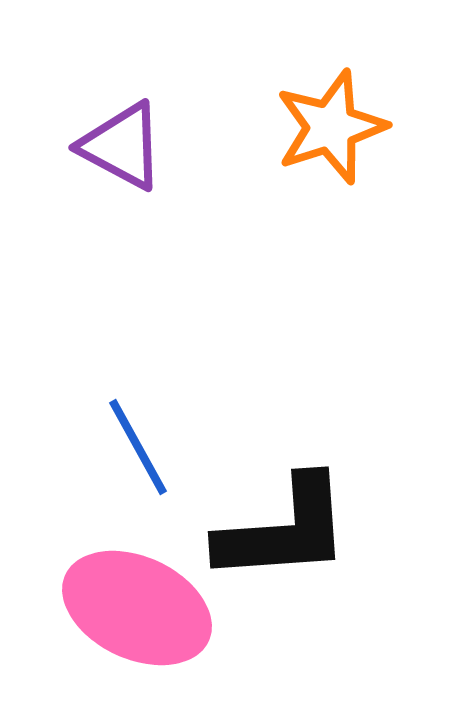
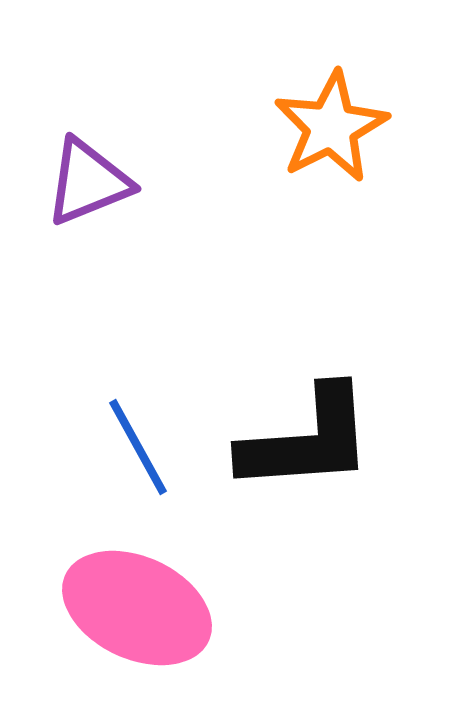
orange star: rotated 9 degrees counterclockwise
purple triangle: moved 34 px left, 36 px down; rotated 50 degrees counterclockwise
black L-shape: moved 23 px right, 90 px up
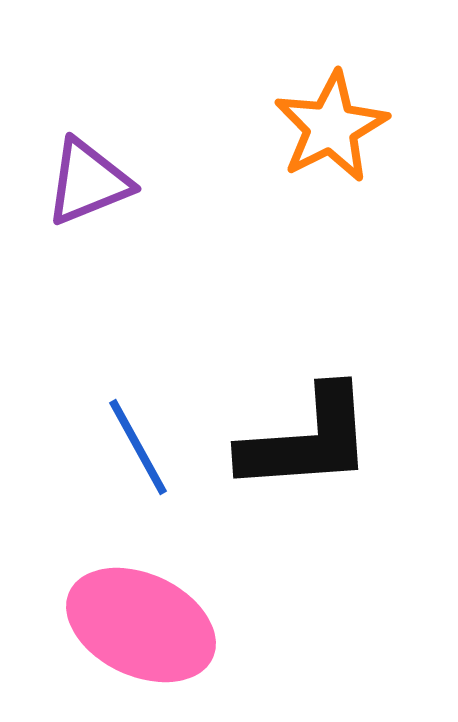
pink ellipse: moved 4 px right, 17 px down
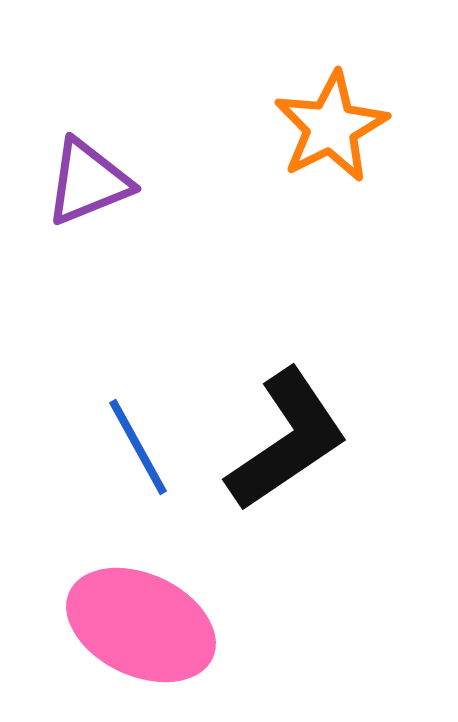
black L-shape: moved 20 px left; rotated 30 degrees counterclockwise
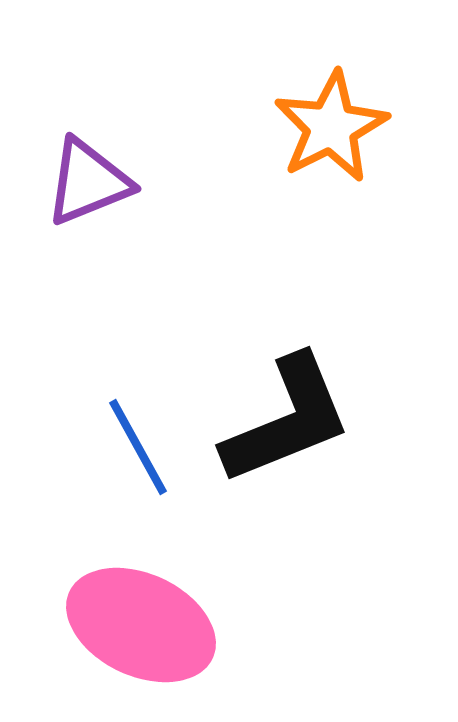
black L-shape: moved 20 px up; rotated 12 degrees clockwise
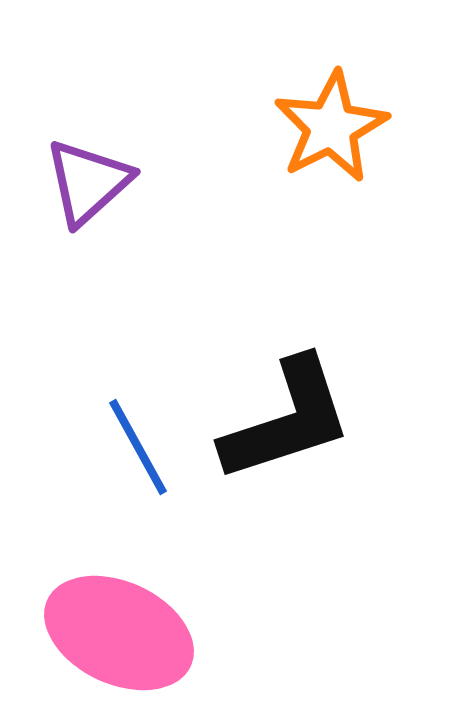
purple triangle: rotated 20 degrees counterclockwise
black L-shape: rotated 4 degrees clockwise
pink ellipse: moved 22 px left, 8 px down
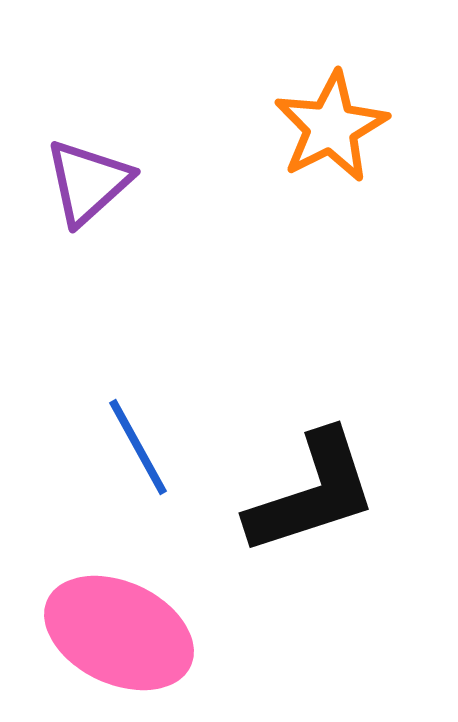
black L-shape: moved 25 px right, 73 px down
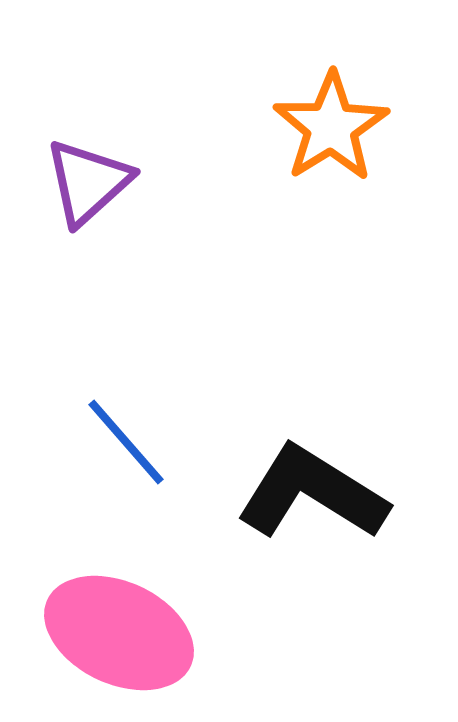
orange star: rotated 5 degrees counterclockwise
blue line: moved 12 px left, 5 px up; rotated 12 degrees counterclockwise
black L-shape: rotated 130 degrees counterclockwise
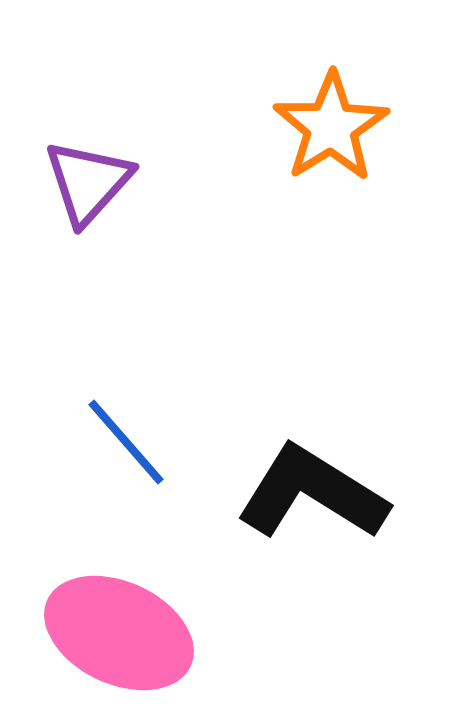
purple triangle: rotated 6 degrees counterclockwise
